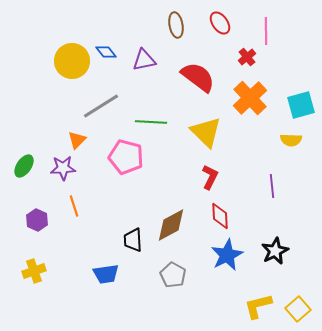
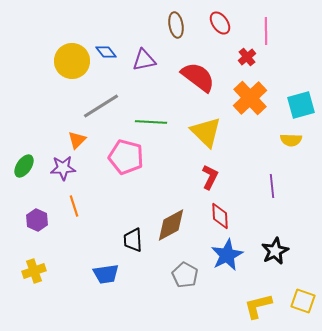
gray pentagon: moved 12 px right
yellow square: moved 5 px right, 8 px up; rotated 30 degrees counterclockwise
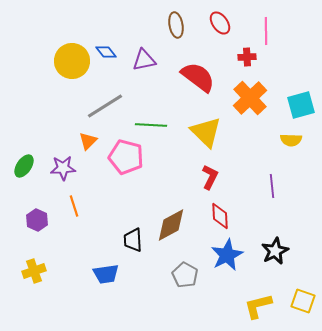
red cross: rotated 36 degrees clockwise
gray line: moved 4 px right
green line: moved 3 px down
orange triangle: moved 11 px right, 1 px down
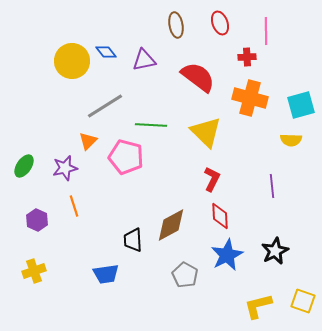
red ellipse: rotated 15 degrees clockwise
orange cross: rotated 32 degrees counterclockwise
purple star: moved 2 px right; rotated 10 degrees counterclockwise
red L-shape: moved 2 px right, 2 px down
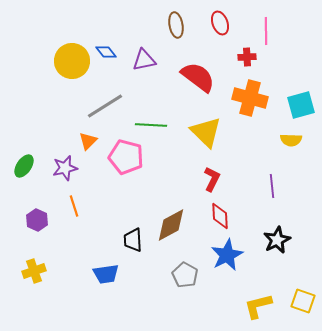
black star: moved 2 px right, 11 px up
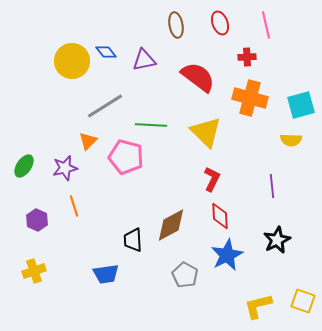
pink line: moved 6 px up; rotated 12 degrees counterclockwise
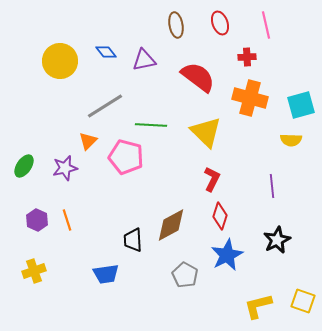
yellow circle: moved 12 px left
orange line: moved 7 px left, 14 px down
red diamond: rotated 20 degrees clockwise
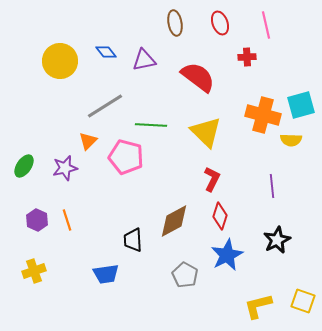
brown ellipse: moved 1 px left, 2 px up
orange cross: moved 13 px right, 17 px down
brown diamond: moved 3 px right, 4 px up
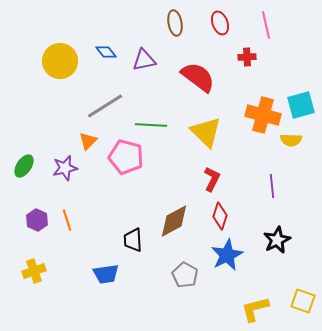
yellow L-shape: moved 3 px left, 3 px down
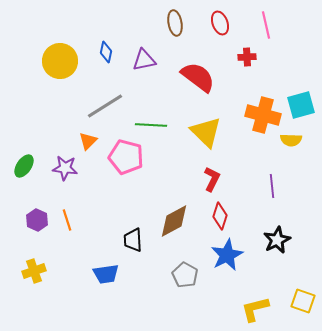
blue diamond: rotated 50 degrees clockwise
purple star: rotated 20 degrees clockwise
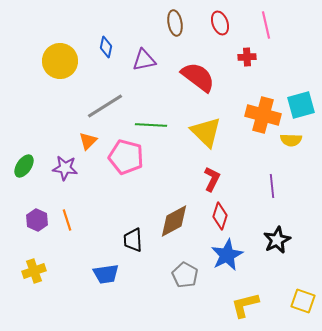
blue diamond: moved 5 px up
yellow L-shape: moved 10 px left, 4 px up
